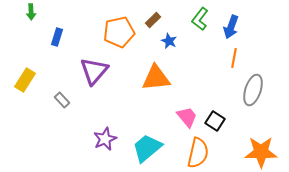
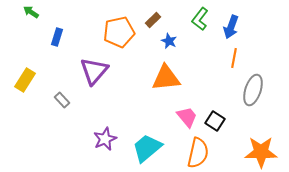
green arrow: rotated 126 degrees clockwise
orange triangle: moved 10 px right
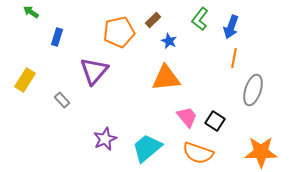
orange semicircle: rotated 96 degrees clockwise
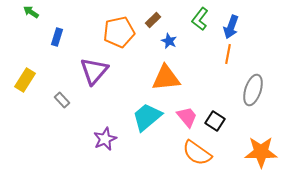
orange line: moved 6 px left, 4 px up
cyan trapezoid: moved 31 px up
orange semicircle: moved 1 px left; rotated 16 degrees clockwise
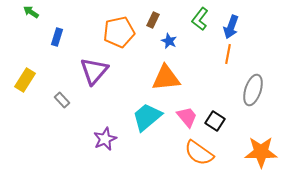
brown rectangle: rotated 21 degrees counterclockwise
orange semicircle: moved 2 px right
